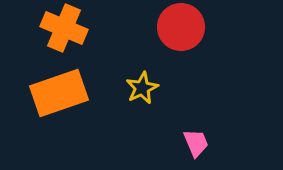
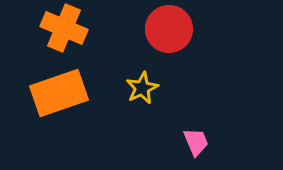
red circle: moved 12 px left, 2 px down
pink trapezoid: moved 1 px up
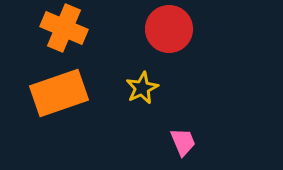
pink trapezoid: moved 13 px left
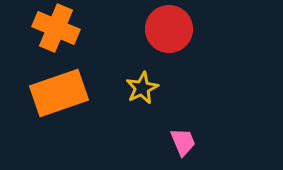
orange cross: moved 8 px left
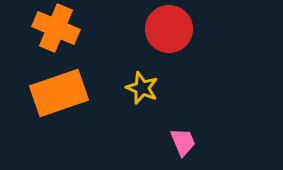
yellow star: rotated 24 degrees counterclockwise
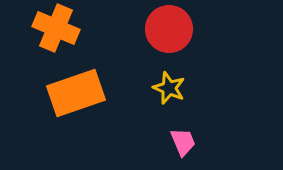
yellow star: moved 27 px right
orange rectangle: moved 17 px right
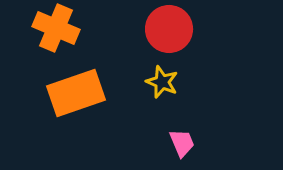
yellow star: moved 7 px left, 6 px up
pink trapezoid: moved 1 px left, 1 px down
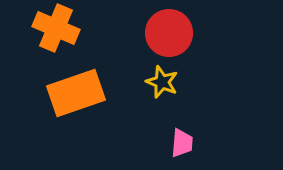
red circle: moved 4 px down
pink trapezoid: rotated 28 degrees clockwise
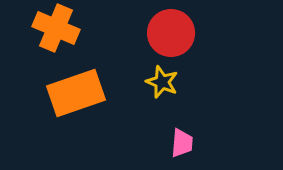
red circle: moved 2 px right
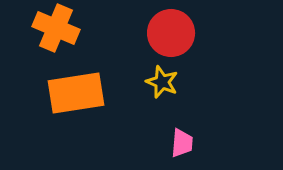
orange rectangle: rotated 10 degrees clockwise
